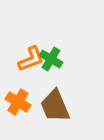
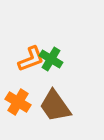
brown trapezoid: rotated 12 degrees counterclockwise
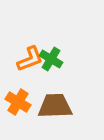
orange L-shape: moved 1 px left
brown trapezoid: rotated 123 degrees clockwise
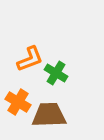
green cross: moved 5 px right, 14 px down
brown trapezoid: moved 6 px left, 9 px down
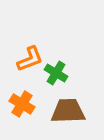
orange cross: moved 4 px right, 2 px down
brown trapezoid: moved 19 px right, 4 px up
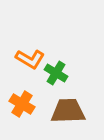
orange L-shape: rotated 52 degrees clockwise
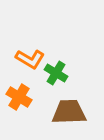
orange cross: moved 3 px left, 7 px up
brown trapezoid: moved 1 px right, 1 px down
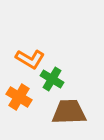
green cross: moved 4 px left, 6 px down
